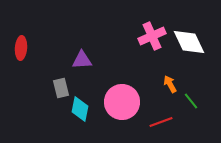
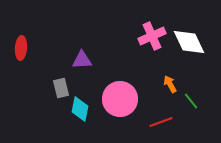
pink circle: moved 2 px left, 3 px up
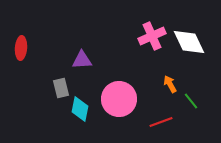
pink circle: moved 1 px left
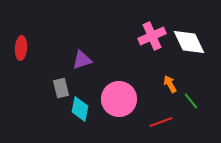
purple triangle: rotated 15 degrees counterclockwise
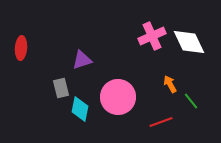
pink circle: moved 1 px left, 2 px up
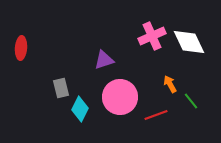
purple triangle: moved 22 px right
pink circle: moved 2 px right
cyan diamond: rotated 15 degrees clockwise
red line: moved 5 px left, 7 px up
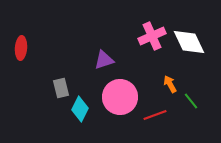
red line: moved 1 px left
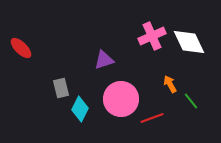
red ellipse: rotated 50 degrees counterclockwise
pink circle: moved 1 px right, 2 px down
red line: moved 3 px left, 3 px down
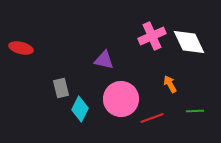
red ellipse: rotated 30 degrees counterclockwise
purple triangle: rotated 30 degrees clockwise
green line: moved 4 px right, 10 px down; rotated 54 degrees counterclockwise
